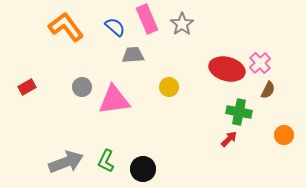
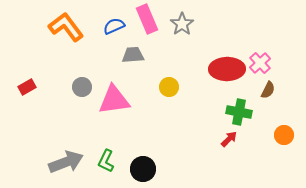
blue semicircle: moved 1 px left, 1 px up; rotated 65 degrees counterclockwise
red ellipse: rotated 16 degrees counterclockwise
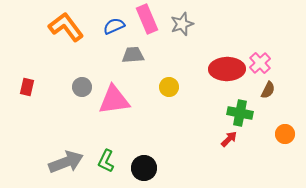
gray star: rotated 15 degrees clockwise
red rectangle: rotated 48 degrees counterclockwise
green cross: moved 1 px right, 1 px down
orange circle: moved 1 px right, 1 px up
black circle: moved 1 px right, 1 px up
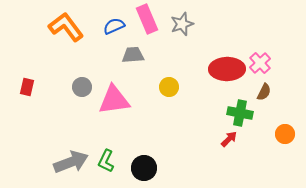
brown semicircle: moved 4 px left, 2 px down
gray arrow: moved 5 px right
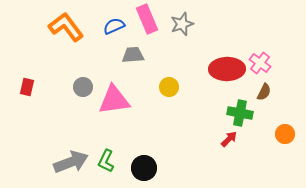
pink cross: rotated 10 degrees counterclockwise
gray circle: moved 1 px right
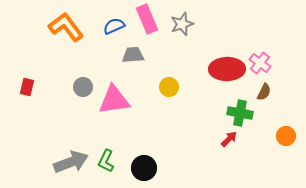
orange circle: moved 1 px right, 2 px down
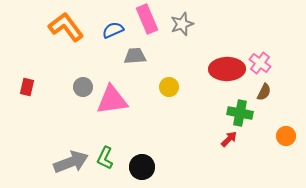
blue semicircle: moved 1 px left, 4 px down
gray trapezoid: moved 2 px right, 1 px down
pink triangle: moved 2 px left
green L-shape: moved 1 px left, 3 px up
black circle: moved 2 px left, 1 px up
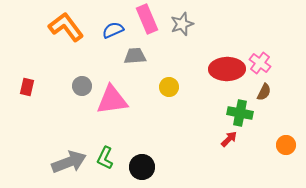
gray circle: moved 1 px left, 1 px up
orange circle: moved 9 px down
gray arrow: moved 2 px left
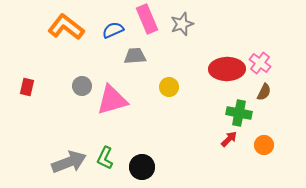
orange L-shape: rotated 15 degrees counterclockwise
pink triangle: rotated 8 degrees counterclockwise
green cross: moved 1 px left
orange circle: moved 22 px left
